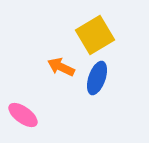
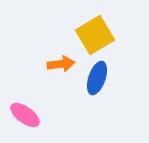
orange arrow: moved 3 px up; rotated 148 degrees clockwise
pink ellipse: moved 2 px right
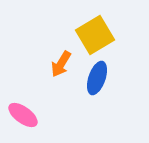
orange arrow: rotated 128 degrees clockwise
pink ellipse: moved 2 px left
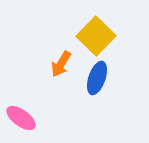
yellow square: moved 1 px right, 1 px down; rotated 15 degrees counterclockwise
pink ellipse: moved 2 px left, 3 px down
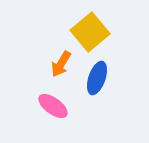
yellow square: moved 6 px left, 4 px up; rotated 6 degrees clockwise
pink ellipse: moved 32 px right, 12 px up
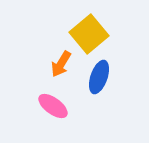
yellow square: moved 1 px left, 2 px down
blue ellipse: moved 2 px right, 1 px up
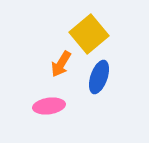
pink ellipse: moved 4 px left; rotated 44 degrees counterclockwise
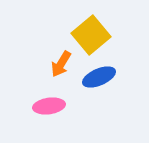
yellow square: moved 2 px right, 1 px down
blue ellipse: rotated 48 degrees clockwise
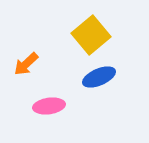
orange arrow: moved 35 px left; rotated 16 degrees clockwise
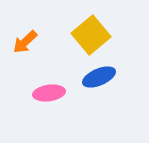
orange arrow: moved 1 px left, 22 px up
pink ellipse: moved 13 px up
